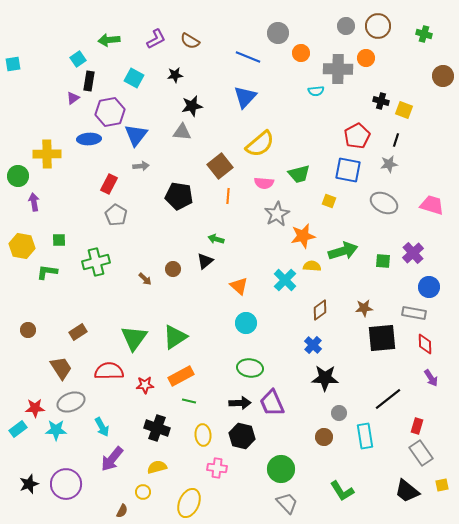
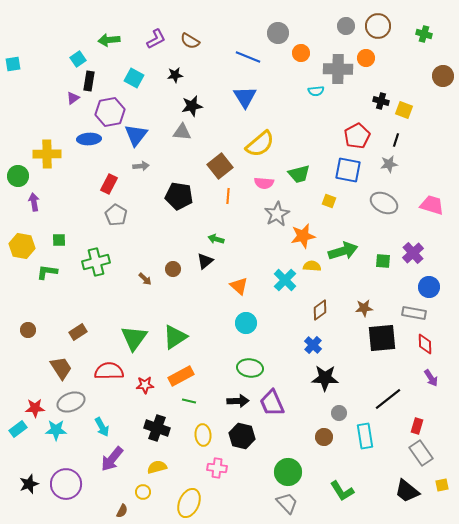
blue triangle at (245, 97): rotated 15 degrees counterclockwise
black arrow at (240, 403): moved 2 px left, 2 px up
green circle at (281, 469): moved 7 px right, 3 px down
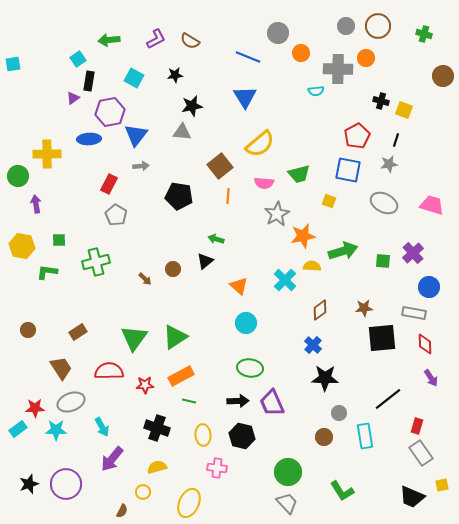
purple arrow at (34, 202): moved 2 px right, 2 px down
black trapezoid at (407, 491): moved 5 px right, 6 px down; rotated 16 degrees counterclockwise
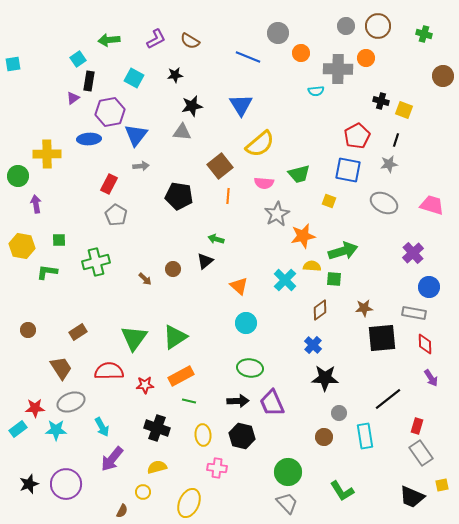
blue triangle at (245, 97): moved 4 px left, 8 px down
green square at (383, 261): moved 49 px left, 18 px down
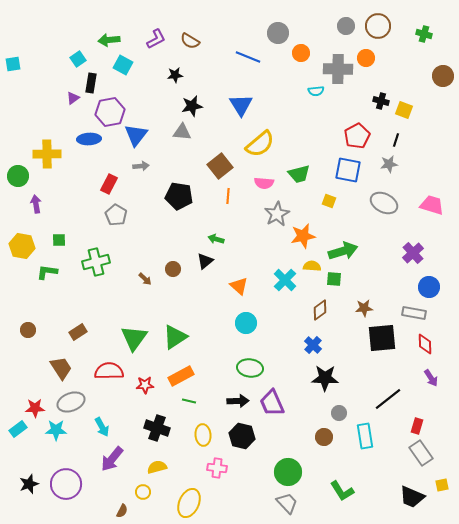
cyan square at (134, 78): moved 11 px left, 13 px up
black rectangle at (89, 81): moved 2 px right, 2 px down
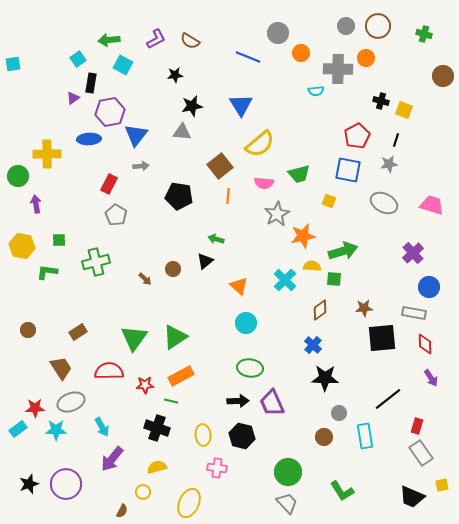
green line at (189, 401): moved 18 px left
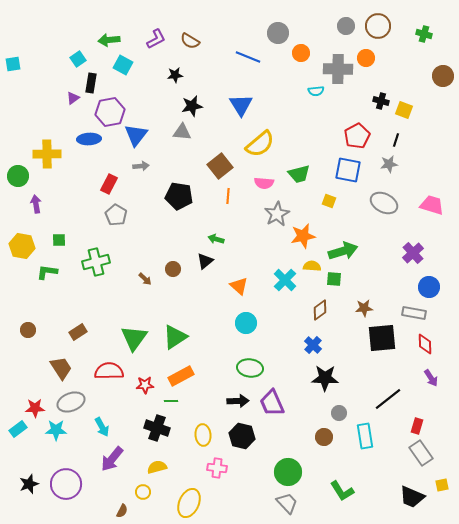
green line at (171, 401): rotated 16 degrees counterclockwise
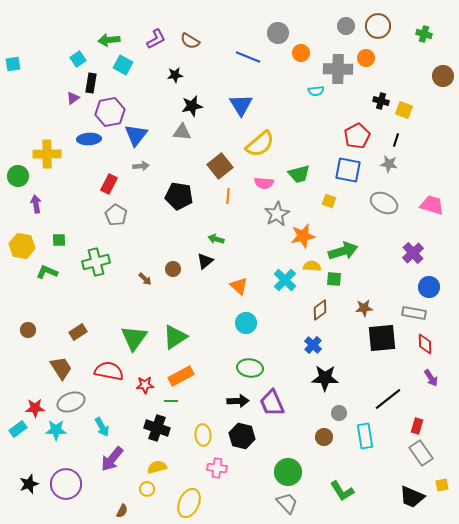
gray star at (389, 164): rotated 18 degrees clockwise
green L-shape at (47, 272): rotated 15 degrees clockwise
red semicircle at (109, 371): rotated 12 degrees clockwise
yellow circle at (143, 492): moved 4 px right, 3 px up
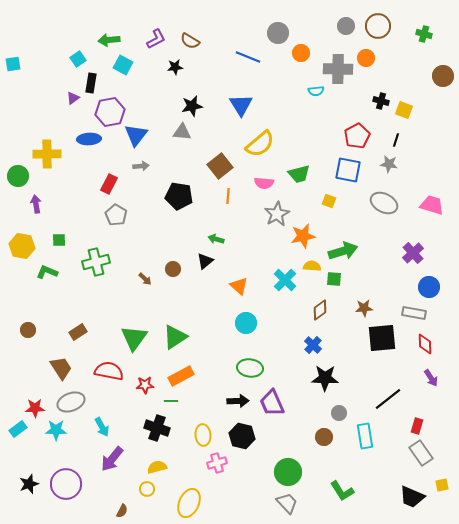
black star at (175, 75): moved 8 px up
pink cross at (217, 468): moved 5 px up; rotated 24 degrees counterclockwise
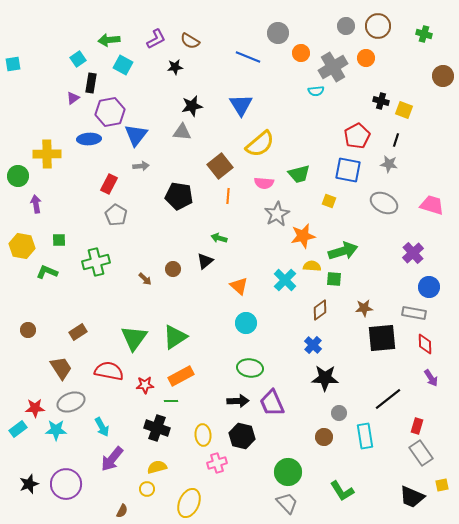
gray cross at (338, 69): moved 5 px left, 2 px up; rotated 32 degrees counterclockwise
green arrow at (216, 239): moved 3 px right, 1 px up
